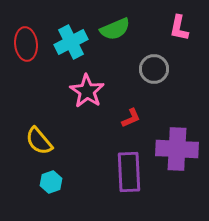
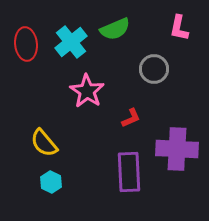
cyan cross: rotated 12 degrees counterclockwise
yellow semicircle: moved 5 px right, 2 px down
cyan hexagon: rotated 15 degrees counterclockwise
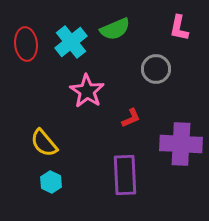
gray circle: moved 2 px right
purple cross: moved 4 px right, 5 px up
purple rectangle: moved 4 px left, 3 px down
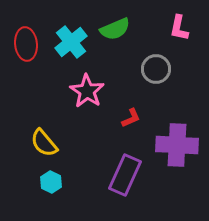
purple cross: moved 4 px left, 1 px down
purple rectangle: rotated 27 degrees clockwise
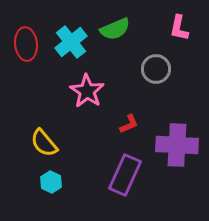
red L-shape: moved 2 px left, 6 px down
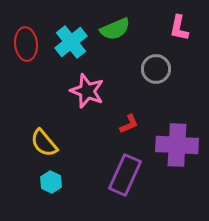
pink star: rotated 12 degrees counterclockwise
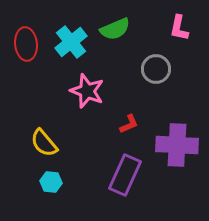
cyan hexagon: rotated 20 degrees counterclockwise
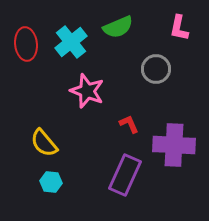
green semicircle: moved 3 px right, 2 px up
red L-shape: rotated 90 degrees counterclockwise
purple cross: moved 3 px left
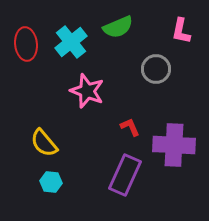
pink L-shape: moved 2 px right, 3 px down
red L-shape: moved 1 px right, 3 px down
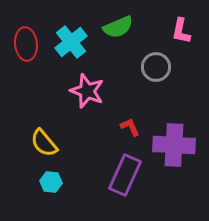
gray circle: moved 2 px up
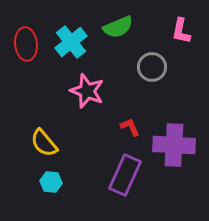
gray circle: moved 4 px left
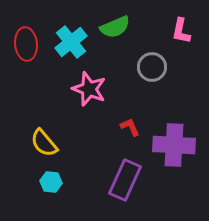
green semicircle: moved 3 px left
pink star: moved 2 px right, 2 px up
purple rectangle: moved 5 px down
